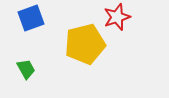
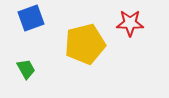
red star: moved 13 px right, 6 px down; rotated 20 degrees clockwise
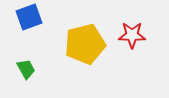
blue square: moved 2 px left, 1 px up
red star: moved 2 px right, 12 px down
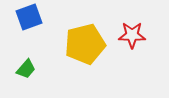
green trapezoid: rotated 70 degrees clockwise
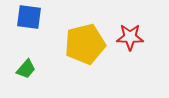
blue square: rotated 28 degrees clockwise
red star: moved 2 px left, 2 px down
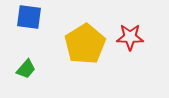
yellow pentagon: rotated 18 degrees counterclockwise
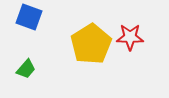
blue square: rotated 12 degrees clockwise
yellow pentagon: moved 6 px right
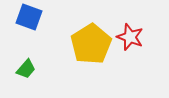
red star: rotated 20 degrees clockwise
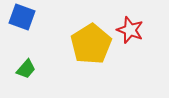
blue square: moved 7 px left
red star: moved 7 px up
